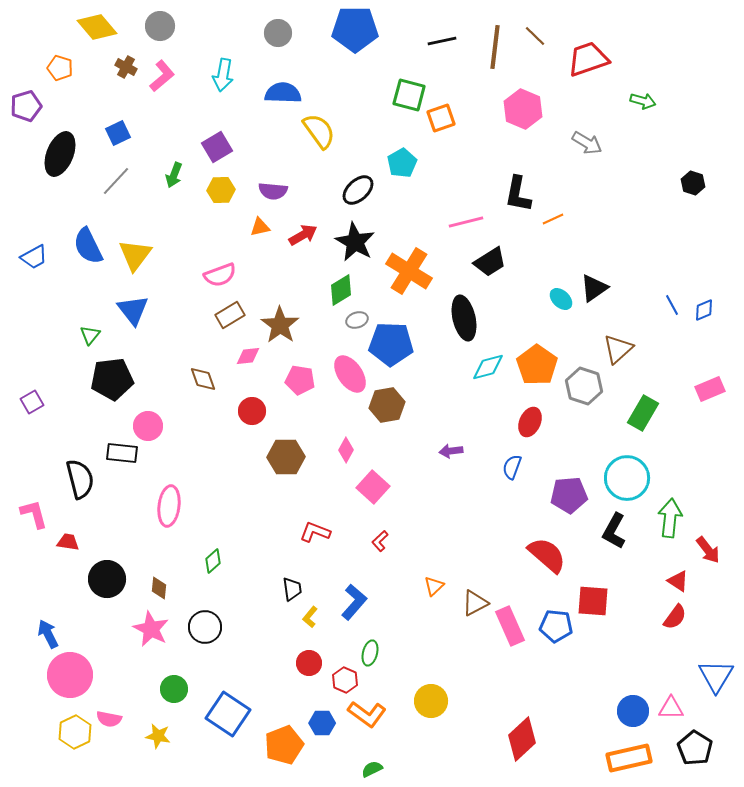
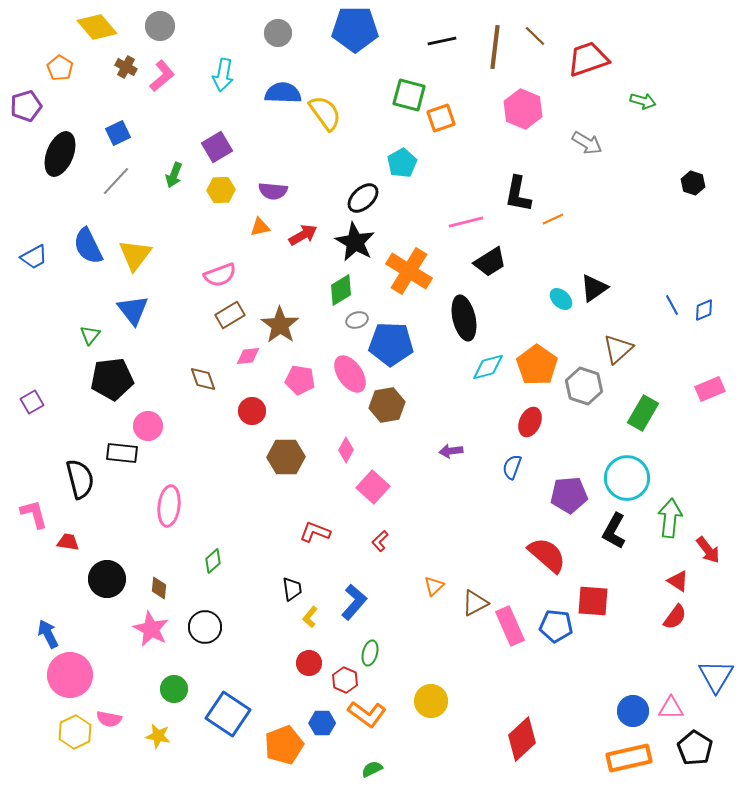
orange pentagon at (60, 68): rotated 15 degrees clockwise
yellow semicircle at (319, 131): moved 6 px right, 18 px up
black ellipse at (358, 190): moved 5 px right, 8 px down
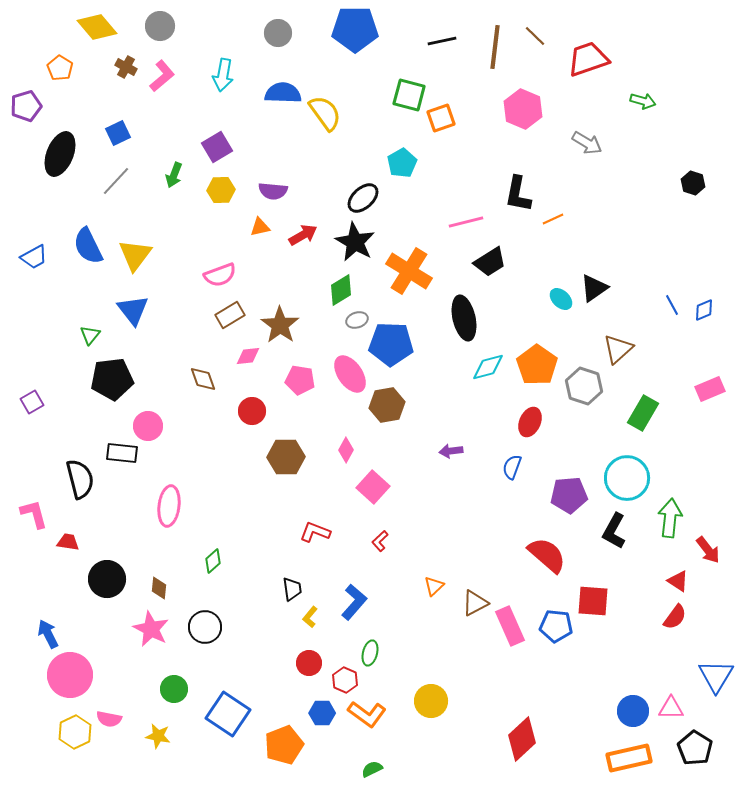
blue hexagon at (322, 723): moved 10 px up
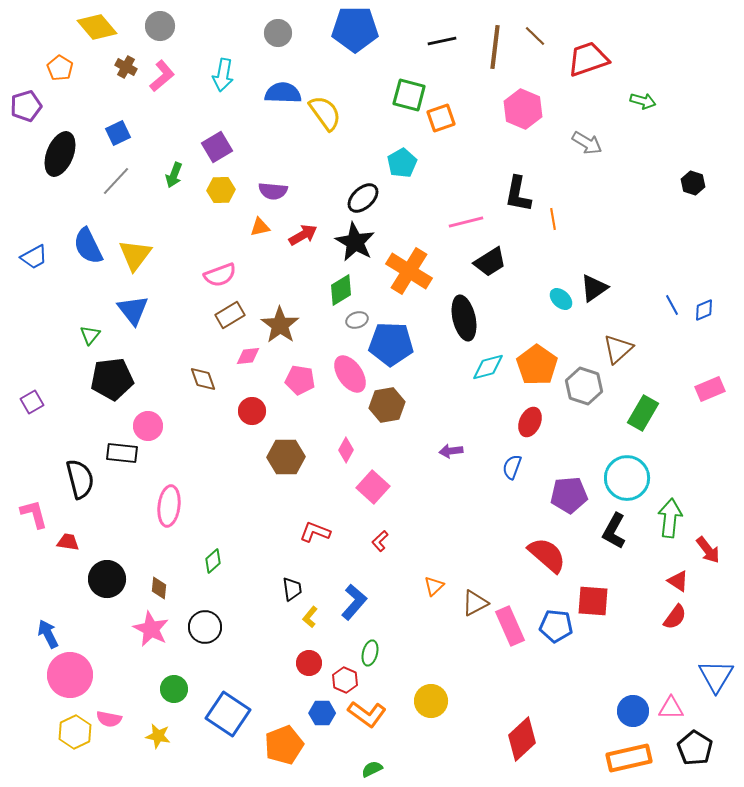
orange line at (553, 219): rotated 75 degrees counterclockwise
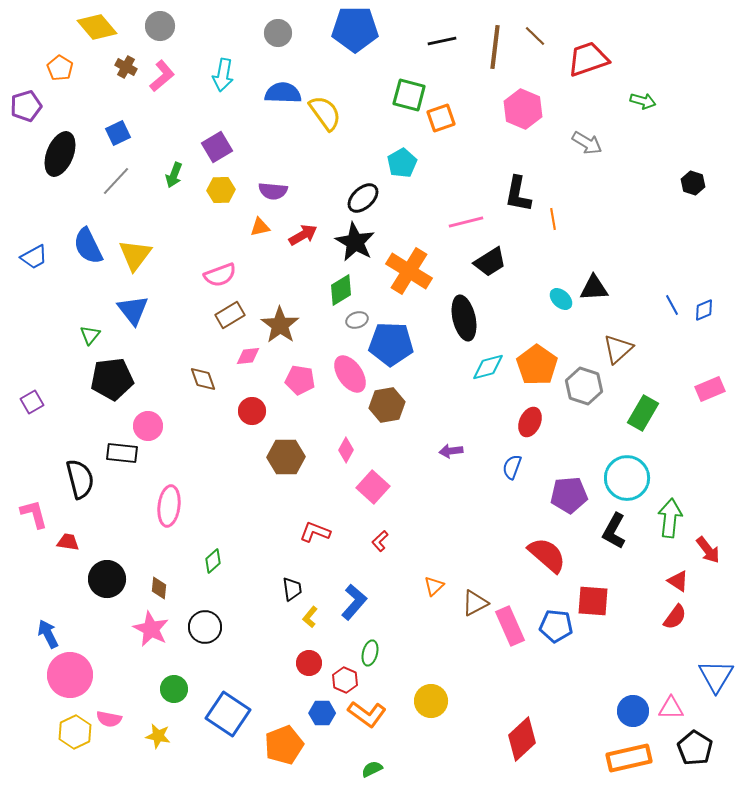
black triangle at (594, 288): rotated 32 degrees clockwise
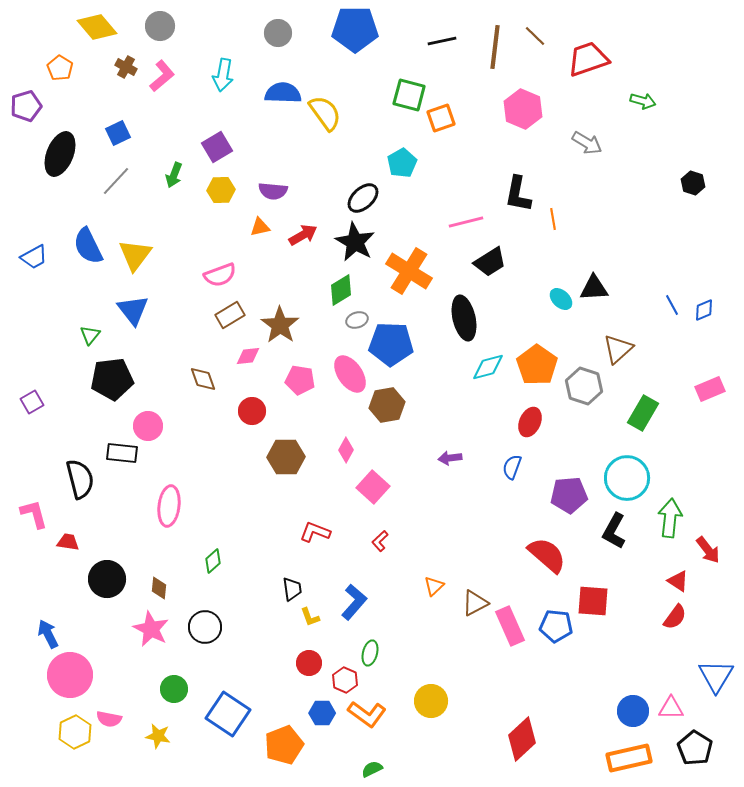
purple arrow at (451, 451): moved 1 px left, 7 px down
yellow L-shape at (310, 617): rotated 60 degrees counterclockwise
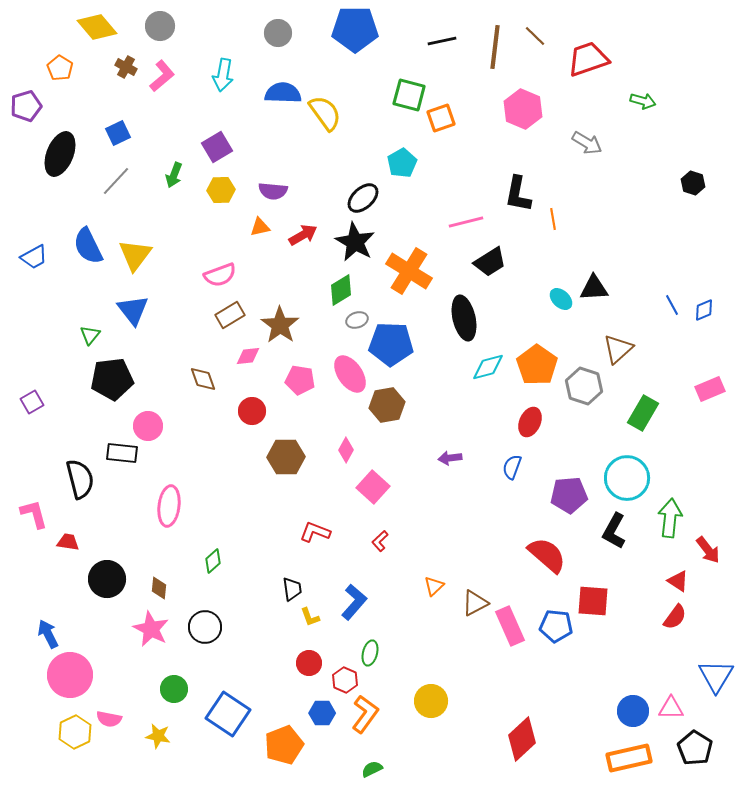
orange L-shape at (367, 714): moved 2 px left; rotated 90 degrees counterclockwise
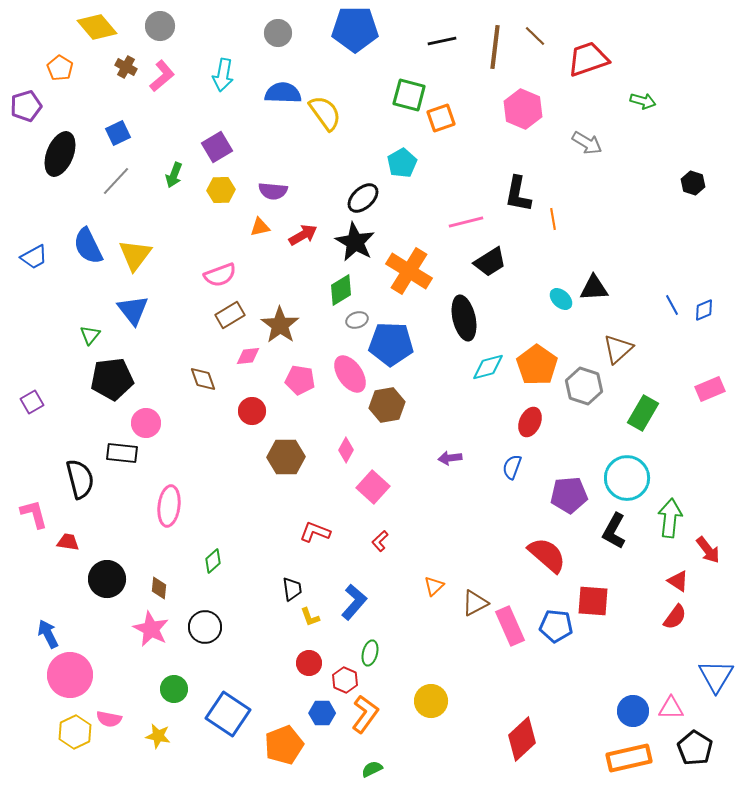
pink circle at (148, 426): moved 2 px left, 3 px up
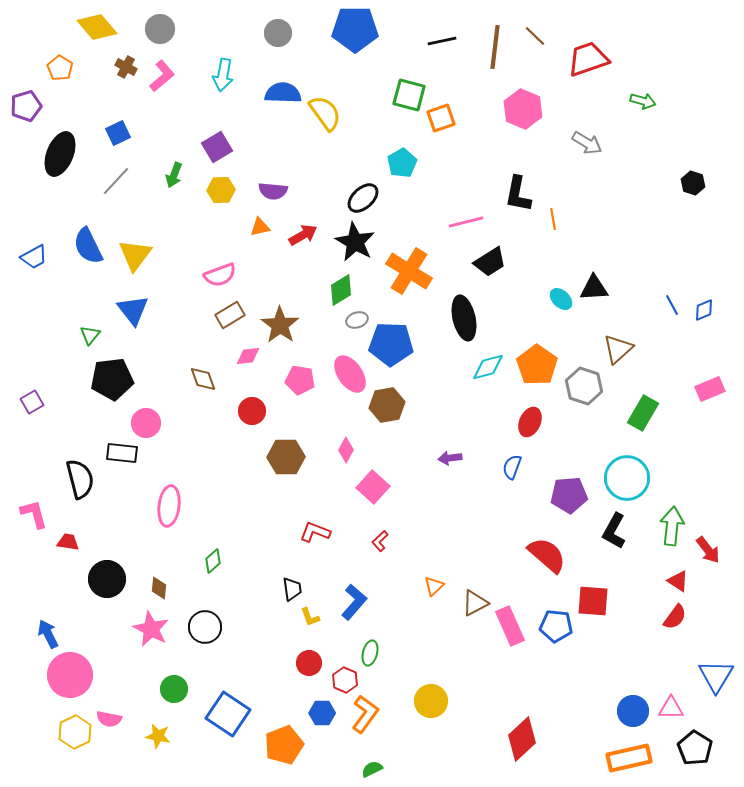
gray circle at (160, 26): moved 3 px down
green arrow at (670, 518): moved 2 px right, 8 px down
